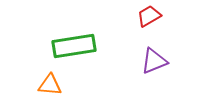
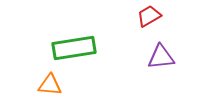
green rectangle: moved 2 px down
purple triangle: moved 7 px right, 4 px up; rotated 16 degrees clockwise
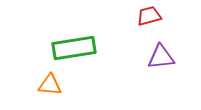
red trapezoid: rotated 15 degrees clockwise
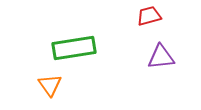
orange triangle: rotated 50 degrees clockwise
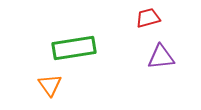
red trapezoid: moved 1 px left, 2 px down
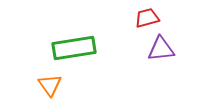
red trapezoid: moved 1 px left
purple triangle: moved 8 px up
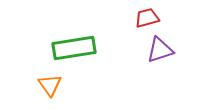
purple triangle: moved 1 px left, 1 px down; rotated 12 degrees counterclockwise
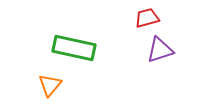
green rectangle: rotated 21 degrees clockwise
orange triangle: rotated 15 degrees clockwise
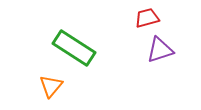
green rectangle: rotated 21 degrees clockwise
orange triangle: moved 1 px right, 1 px down
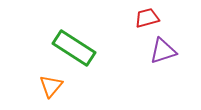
purple triangle: moved 3 px right, 1 px down
